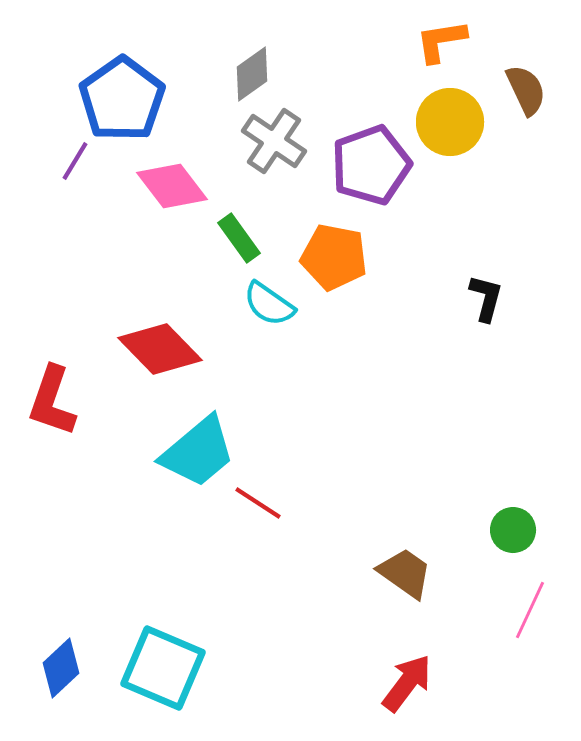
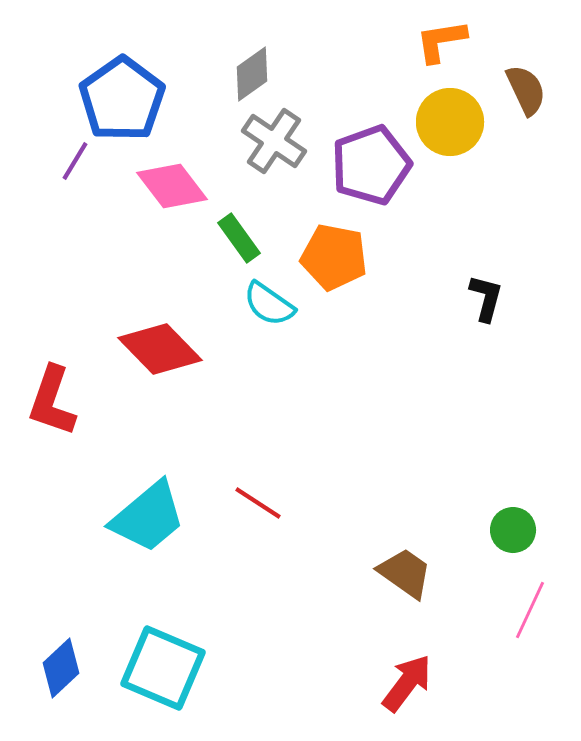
cyan trapezoid: moved 50 px left, 65 px down
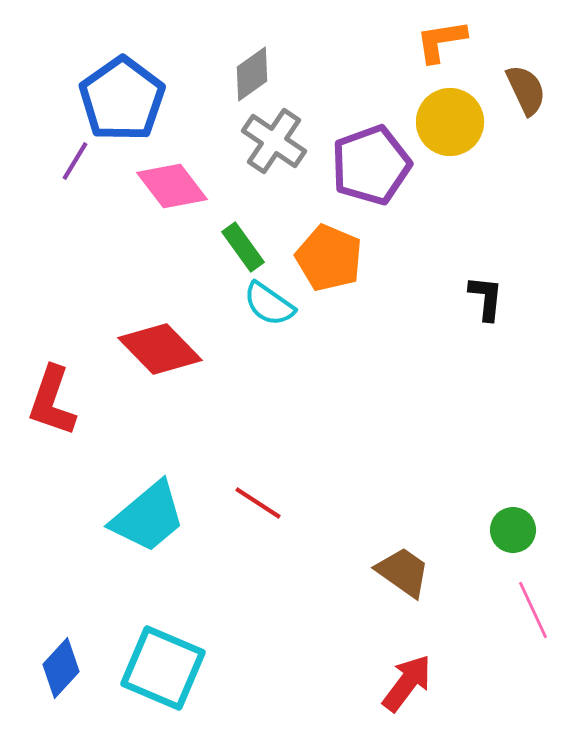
green rectangle: moved 4 px right, 9 px down
orange pentagon: moved 5 px left, 1 px down; rotated 12 degrees clockwise
black L-shape: rotated 9 degrees counterclockwise
brown trapezoid: moved 2 px left, 1 px up
pink line: moved 3 px right; rotated 50 degrees counterclockwise
blue diamond: rotated 4 degrees counterclockwise
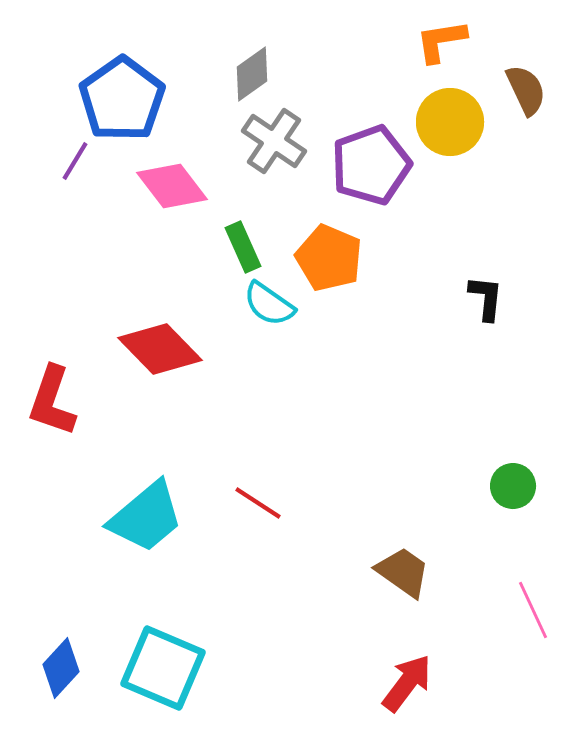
green rectangle: rotated 12 degrees clockwise
cyan trapezoid: moved 2 px left
green circle: moved 44 px up
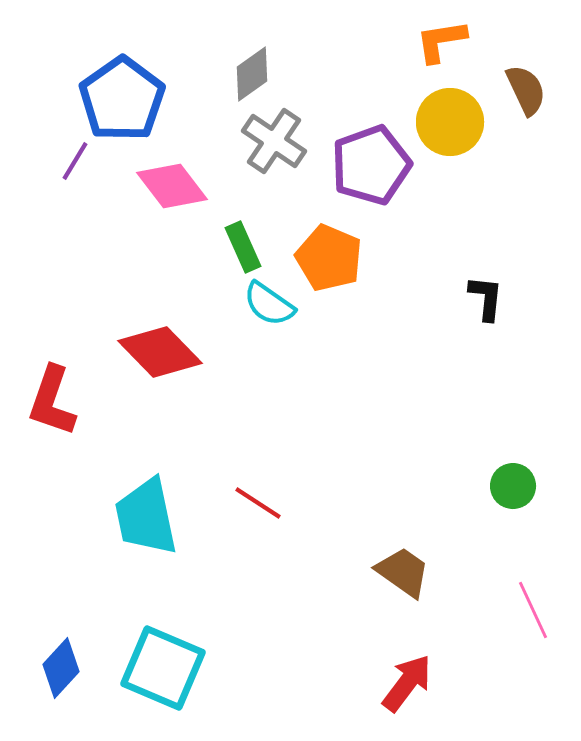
red diamond: moved 3 px down
cyan trapezoid: rotated 118 degrees clockwise
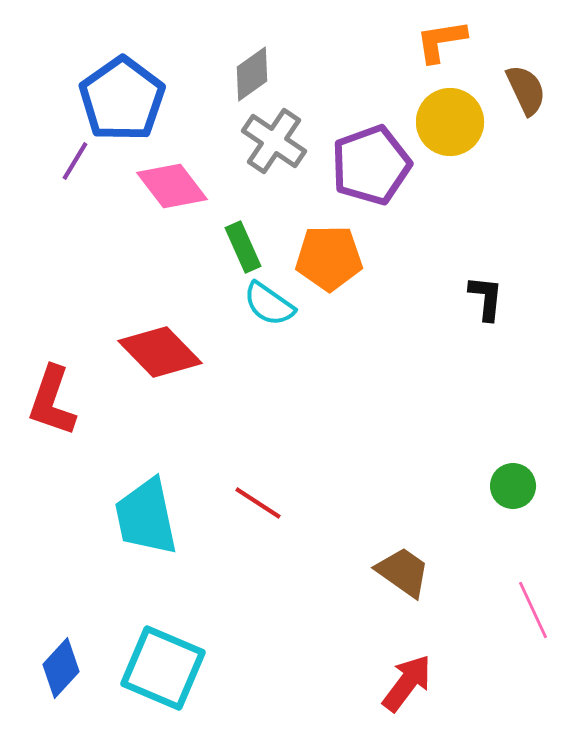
orange pentagon: rotated 24 degrees counterclockwise
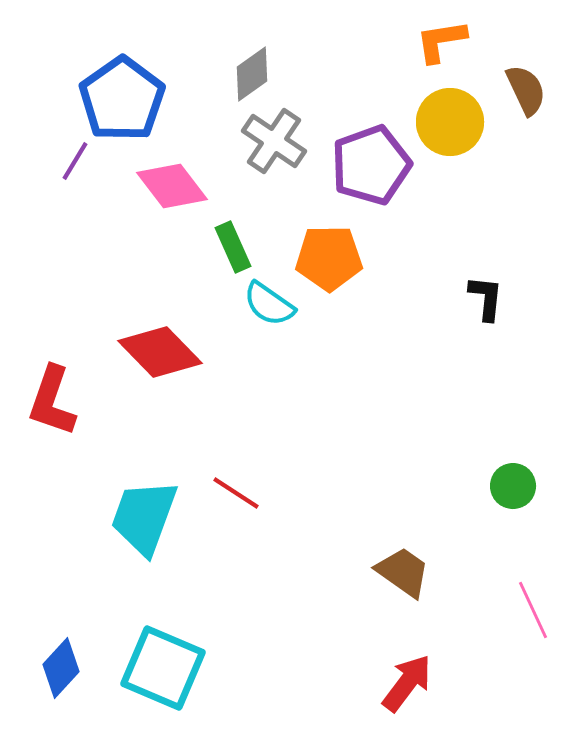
green rectangle: moved 10 px left
red line: moved 22 px left, 10 px up
cyan trapezoid: moved 2 px left; rotated 32 degrees clockwise
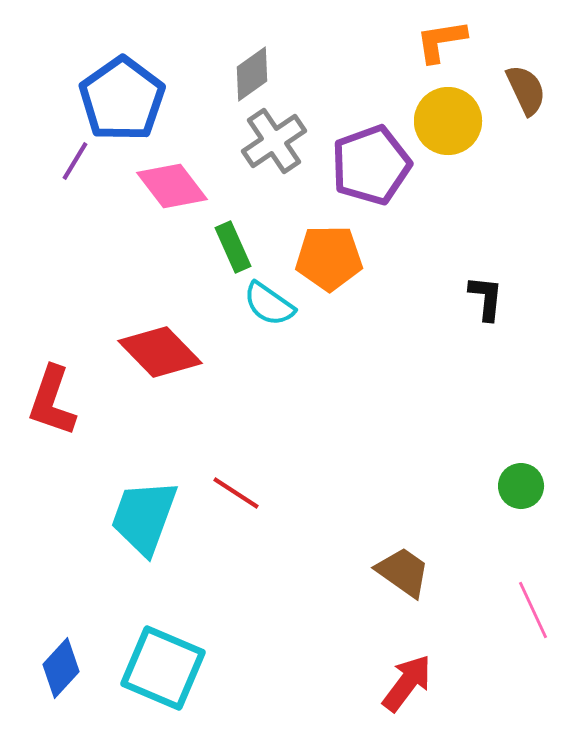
yellow circle: moved 2 px left, 1 px up
gray cross: rotated 22 degrees clockwise
green circle: moved 8 px right
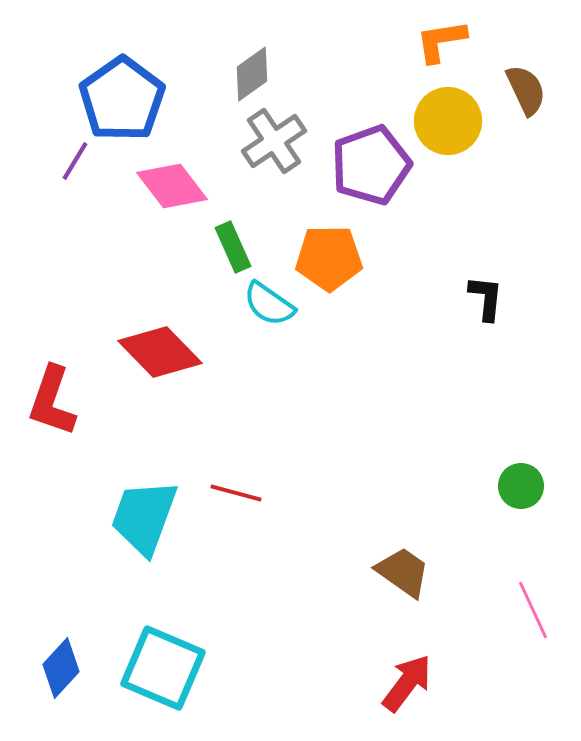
red line: rotated 18 degrees counterclockwise
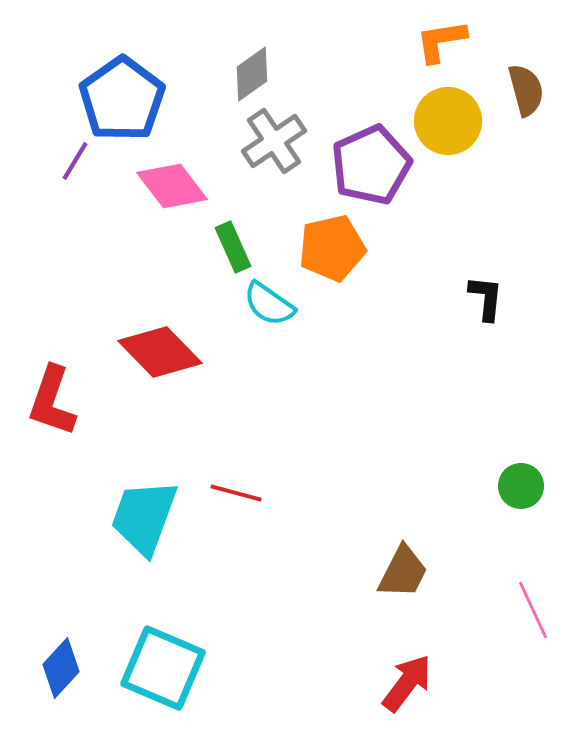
brown semicircle: rotated 10 degrees clockwise
purple pentagon: rotated 4 degrees counterclockwise
orange pentagon: moved 3 px right, 10 px up; rotated 12 degrees counterclockwise
brown trapezoid: rotated 82 degrees clockwise
